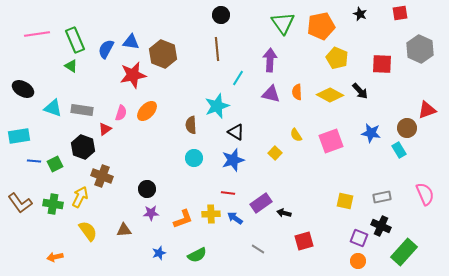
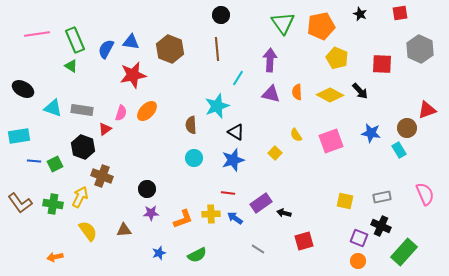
brown hexagon at (163, 54): moved 7 px right, 5 px up
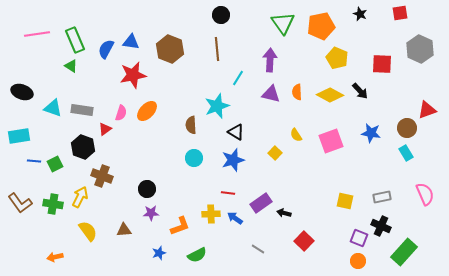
black ellipse at (23, 89): moved 1 px left, 3 px down; rotated 10 degrees counterclockwise
cyan rectangle at (399, 150): moved 7 px right, 3 px down
orange L-shape at (183, 219): moved 3 px left, 7 px down
red square at (304, 241): rotated 30 degrees counterclockwise
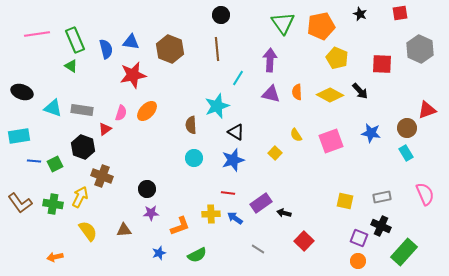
blue semicircle at (106, 49): rotated 138 degrees clockwise
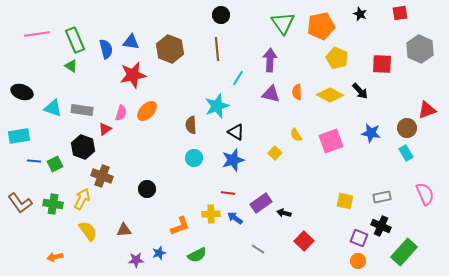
yellow arrow at (80, 197): moved 2 px right, 2 px down
purple star at (151, 213): moved 15 px left, 47 px down
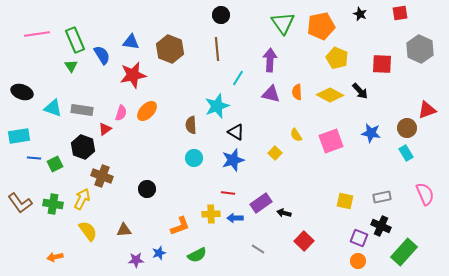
blue semicircle at (106, 49): moved 4 px left, 6 px down; rotated 18 degrees counterclockwise
green triangle at (71, 66): rotated 24 degrees clockwise
blue line at (34, 161): moved 3 px up
blue arrow at (235, 218): rotated 35 degrees counterclockwise
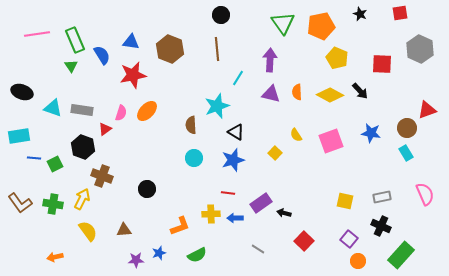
purple square at (359, 238): moved 10 px left, 1 px down; rotated 18 degrees clockwise
green rectangle at (404, 252): moved 3 px left, 3 px down
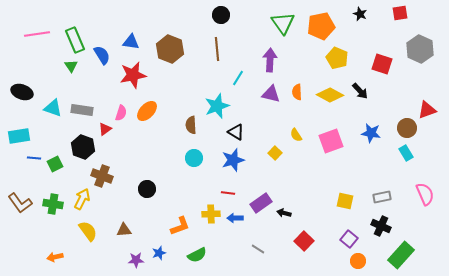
red square at (382, 64): rotated 15 degrees clockwise
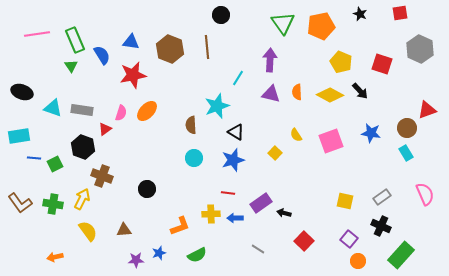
brown line at (217, 49): moved 10 px left, 2 px up
yellow pentagon at (337, 58): moved 4 px right, 4 px down
gray rectangle at (382, 197): rotated 24 degrees counterclockwise
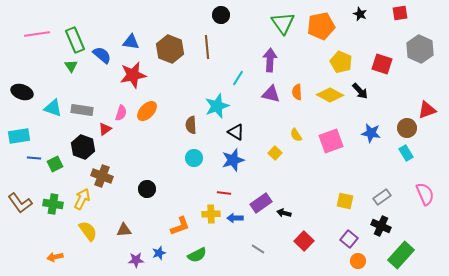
blue semicircle at (102, 55): rotated 18 degrees counterclockwise
red line at (228, 193): moved 4 px left
